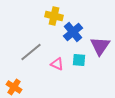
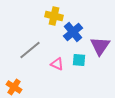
gray line: moved 1 px left, 2 px up
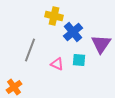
purple triangle: moved 1 px right, 2 px up
gray line: rotated 30 degrees counterclockwise
orange cross: rotated 21 degrees clockwise
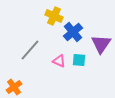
yellow cross: rotated 12 degrees clockwise
gray line: rotated 20 degrees clockwise
pink triangle: moved 2 px right, 3 px up
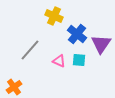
blue cross: moved 4 px right, 2 px down; rotated 12 degrees counterclockwise
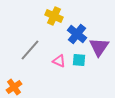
purple triangle: moved 2 px left, 3 px down
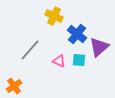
purple triangle: rotated 15 degrees clockwise
orange cross: moved 1 px up
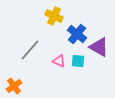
purple triangle: rotated 50 degrees counterclockwise
cyan square: moved 1 px left, 1 px down
